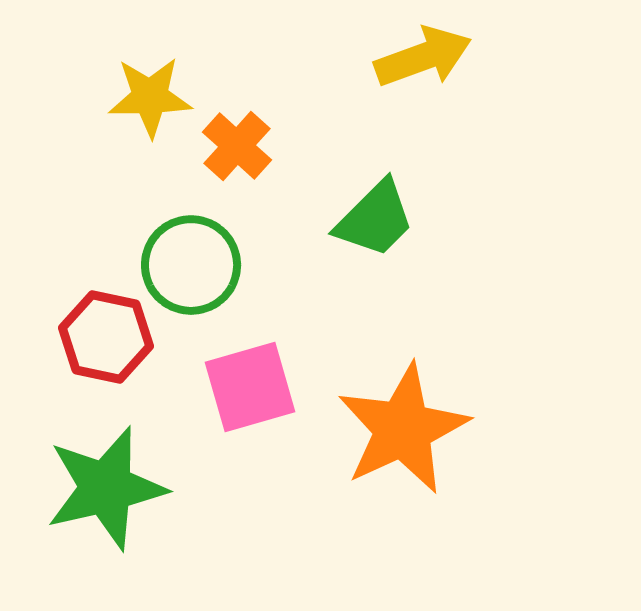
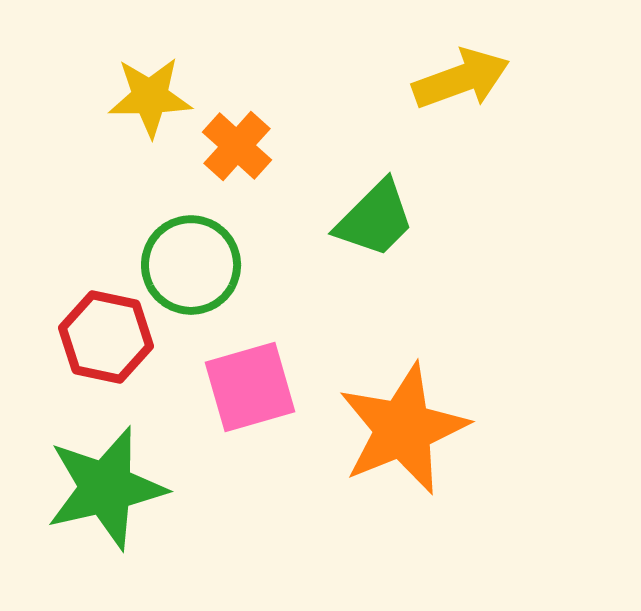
yellow arrow: moved 38 px right, 22 px down
orange star: rotated 3 degrees clockwise
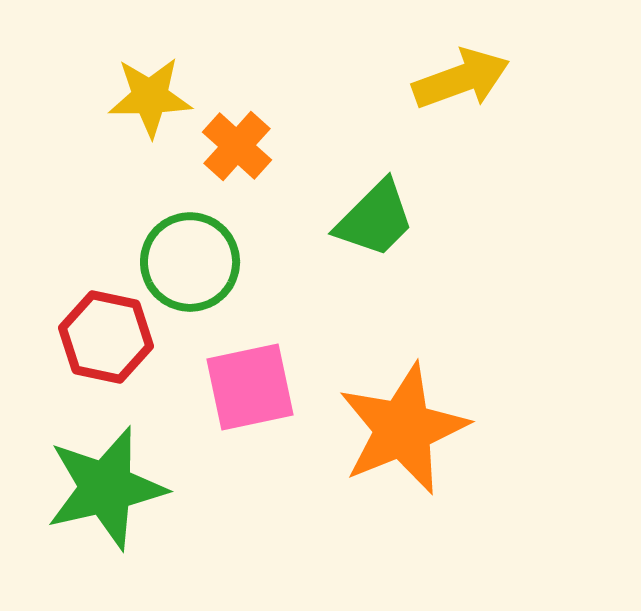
green circle: moved 1 px left, 3 px up
pink square: rotated 4 degrees clockwise
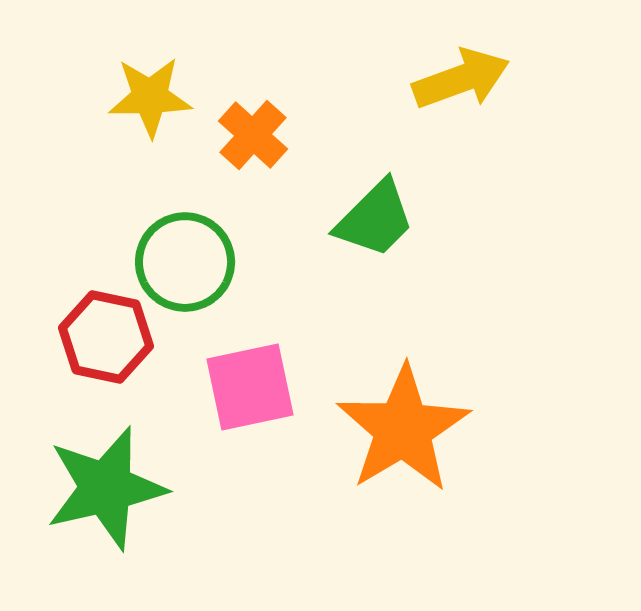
orange cross: moved 16 px right, 11 px up
green circle: moved 5 px left
orange star: rotated 9 degrees counterclockwise
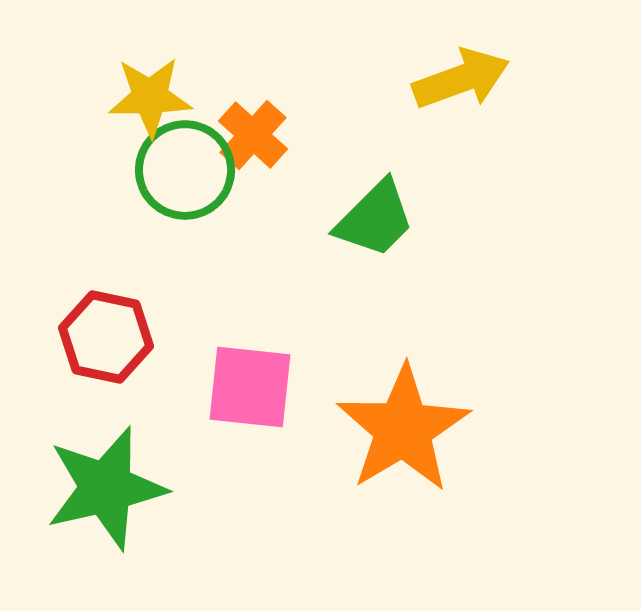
green circle: moved 92 px up
pink square: rotated 18 degrees clockwise
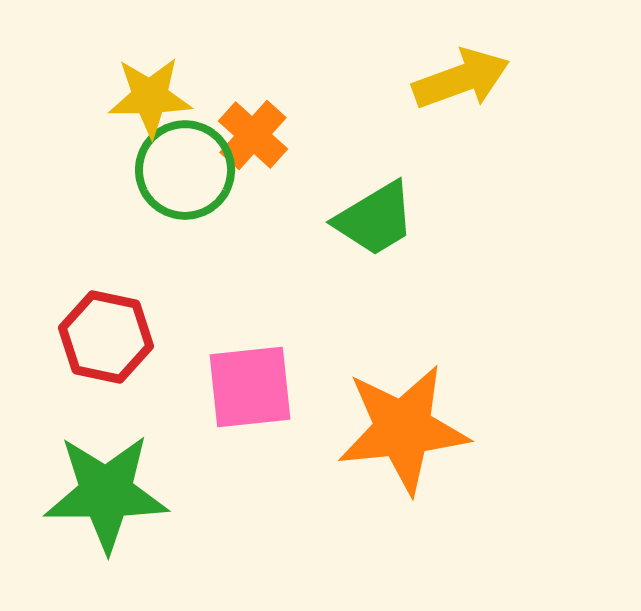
green trapezoid: rotated 14 degrees clockwise
pink square: rotated 12 degrees counterclockwise
orange star: rotated 25 degrees clockwise
green star: moved 5 px down; rotated 13 degrees clockwise
